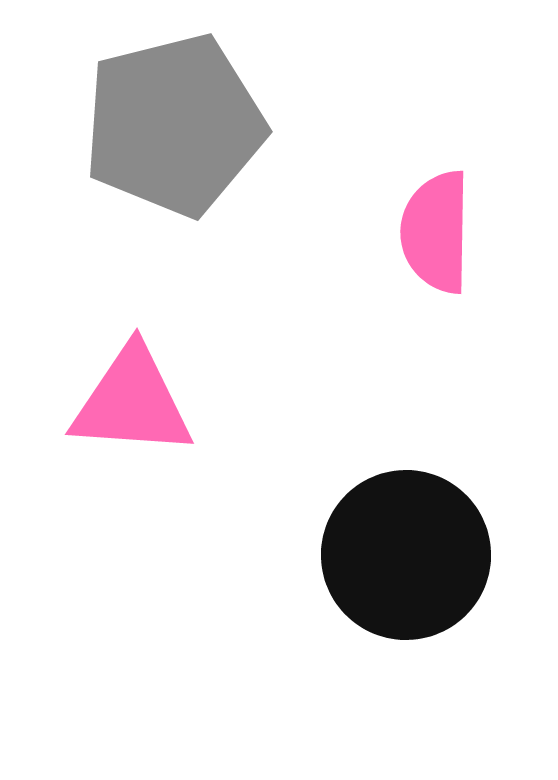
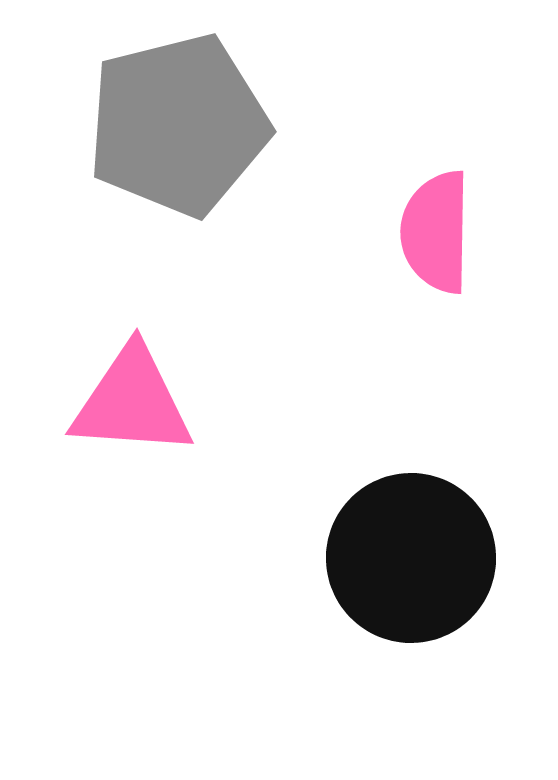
gray pentagon: moved 4 px right
black circle: moved 5 px right, 3 px down
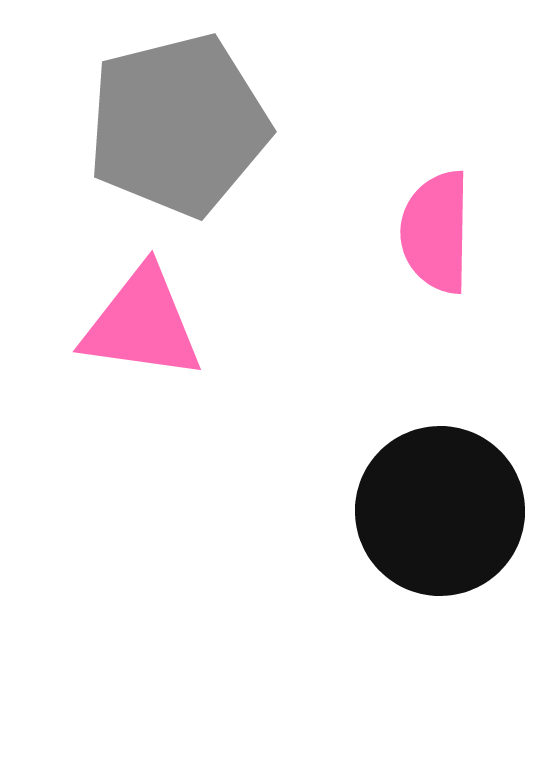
pink triangle: moved 10 px right, 78 px up; rotated 4 degrees clockwise
black circle: moved 29 px right, 47 px up
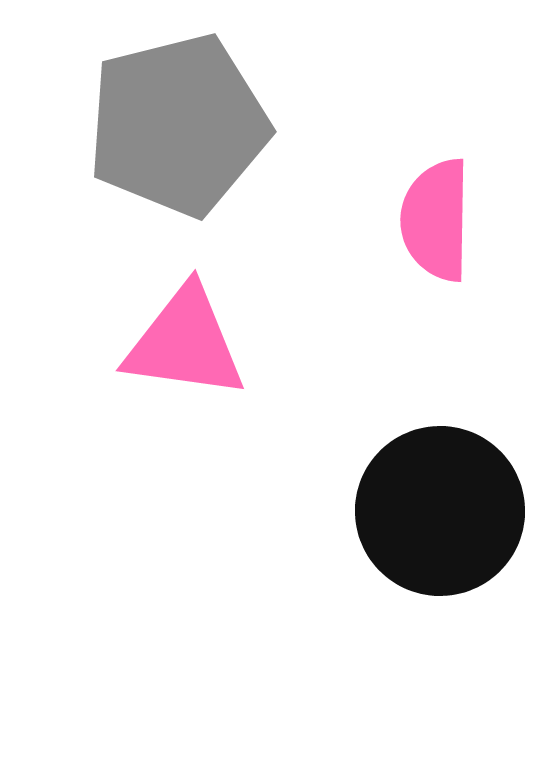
pink semicircle: moved 12 px up
pink triangle: moved 43 px right, 19 px down
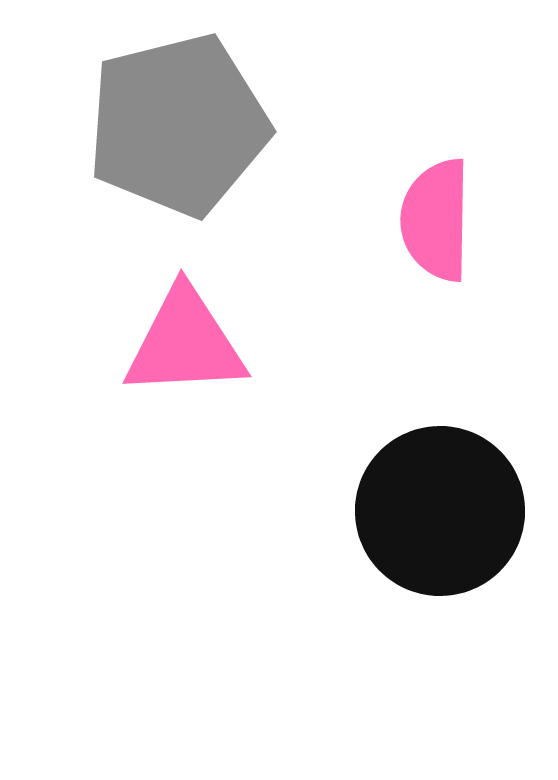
pink triangle: rotated 11 degrees counterclockwise
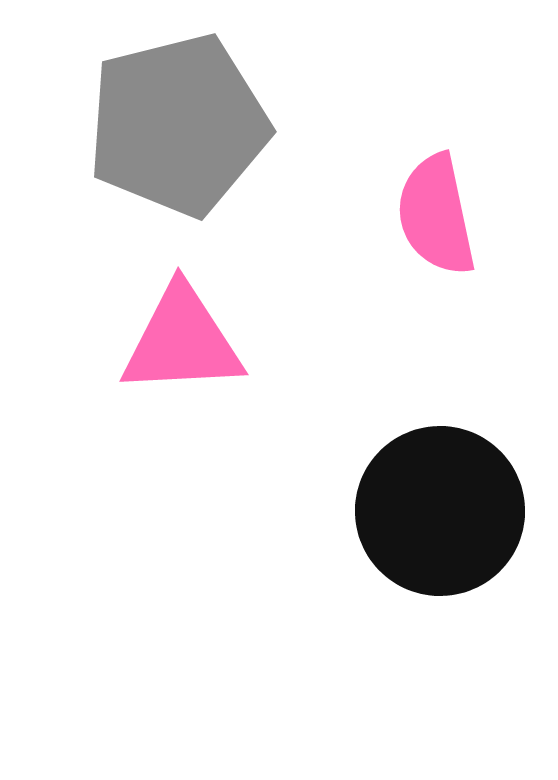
pink semicircle: moved 5 px up; rotated 13 degrees counterclockwise
pink triangle: moved 3 px left, 2 px up
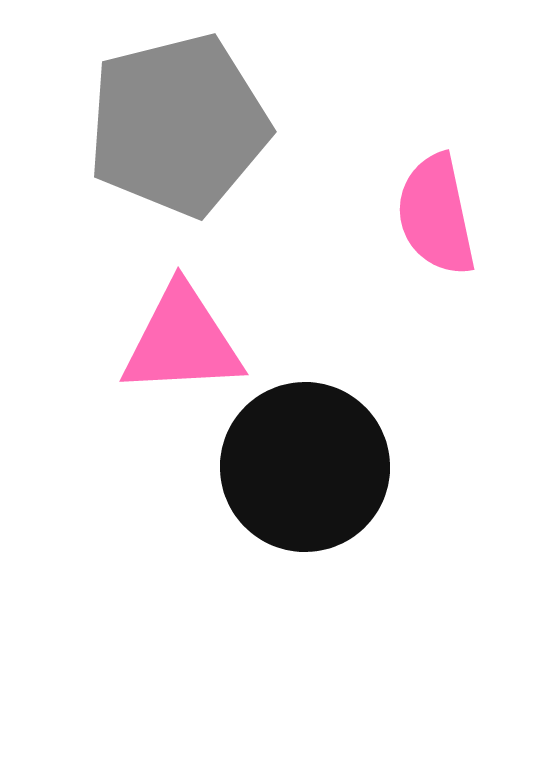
black circle: moved 135 px left, 44 px up
